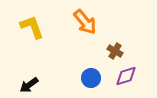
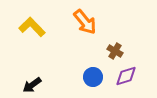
yellow L-shape: rotated 24 degrees counterclockwise
blue circle: moved 2 px right, 1 px up
black arrow: moved 3 px right
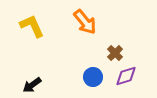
yellow L-shape: moved 1 px up; rotated 20 degrees clockwise
brown cross: moved 2 px down; rotated 14 degrees clockwise
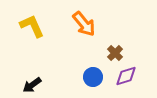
orange arrow: moved 1 px left, 2 px down
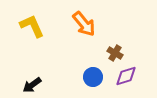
brown cross: rotated 14 degrees counterclockwise
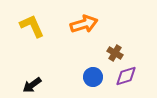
orange arrow: rotated 68 degrees counterclockwise
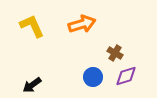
orange arrow: moved 2 px left
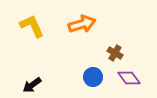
purple diamond: moved 3 px right, 2 px down; rotated 70 degrees clockwise
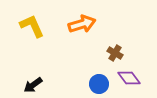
blue circle: moved 6 px right, 7 px down
black arrow: moved 1 px right
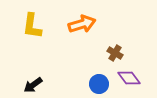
yellow L-shape: rotated 148 degrees counterclockwise
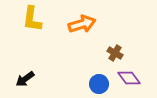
yellow L-shape: moved 7 px up
black arrow: moved 8 px left, 6 px up
